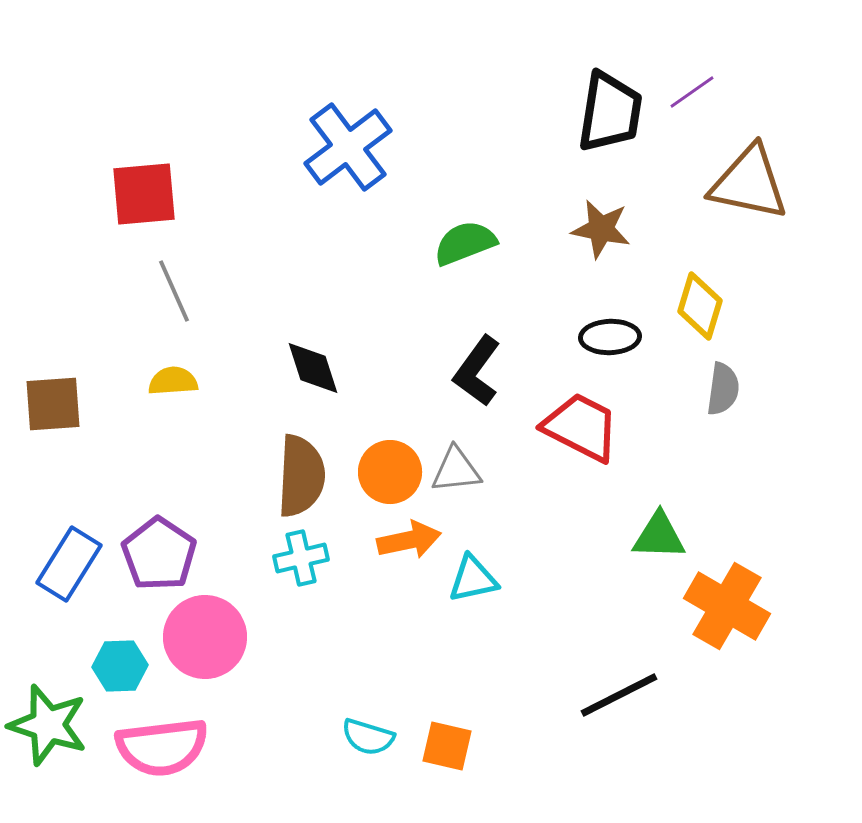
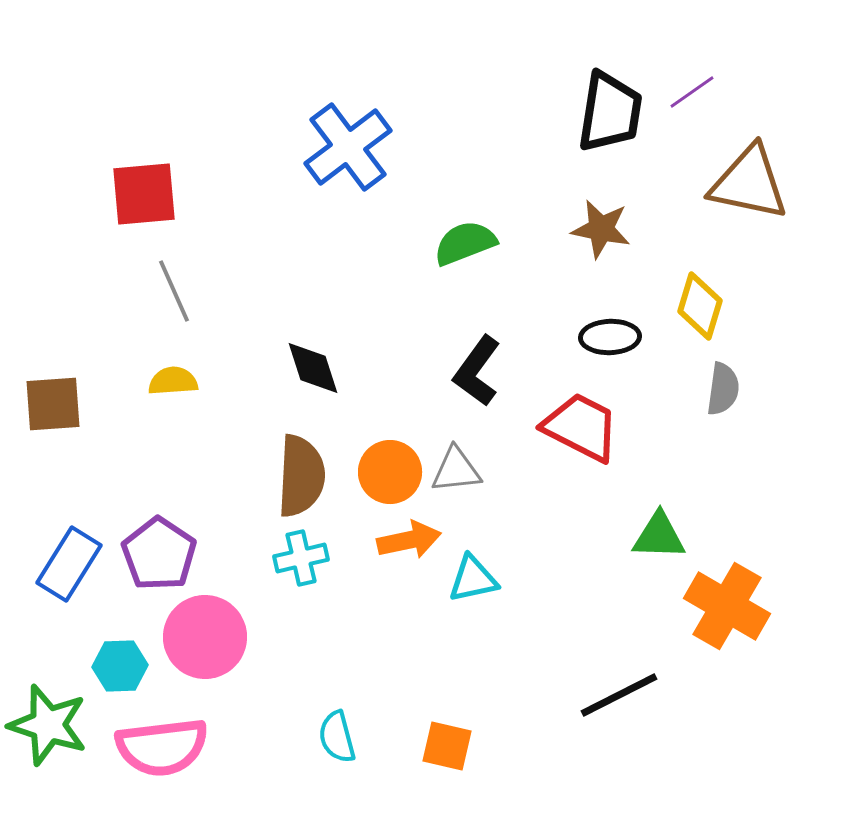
cyan semicircle: moved 31 px left; rotated 58 degrees clockwise
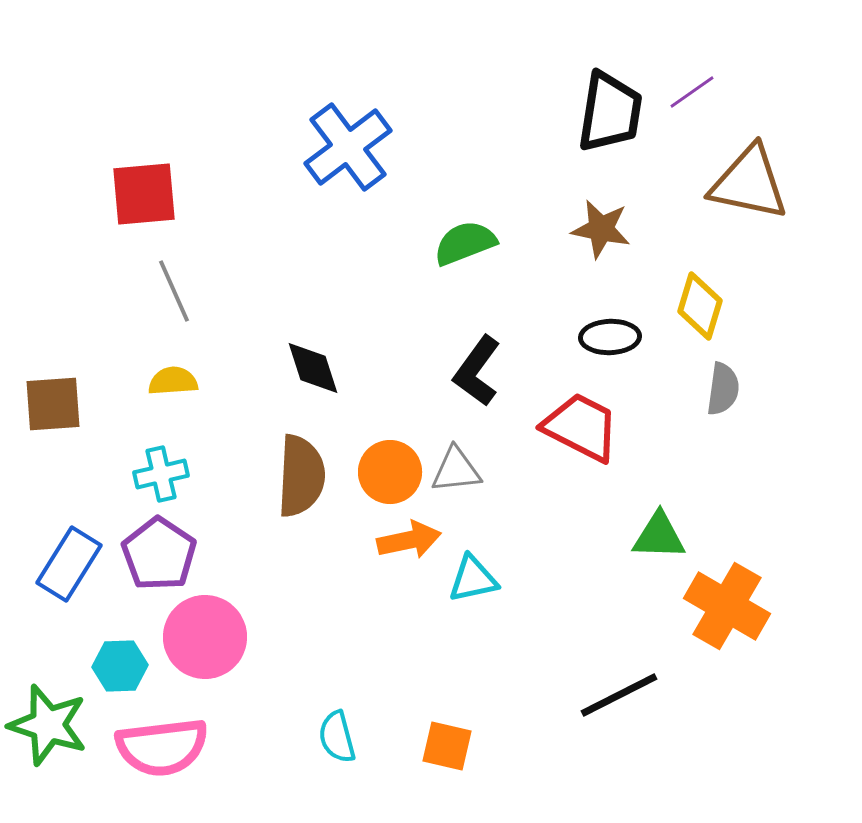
cyan cross: moved 140 px left, 84 px up
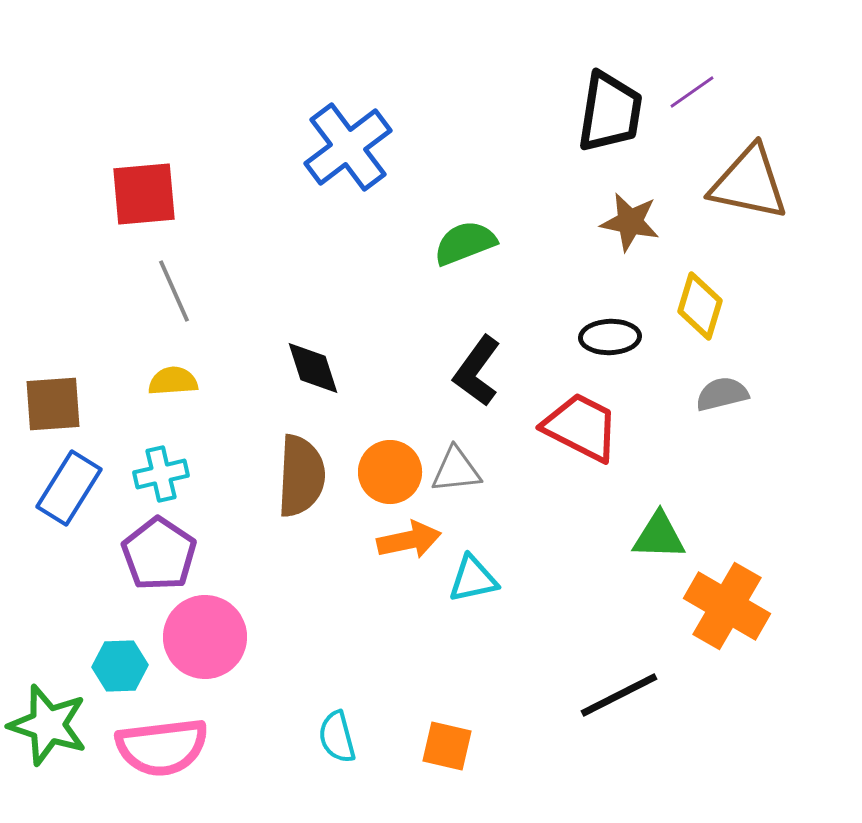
brown star: moved 29 px right, 7 px up
gray semicircle: moved 1 px left, 5 px down; rotated 112 degrees counterclockwise
blue rectangle: moved 76 px up
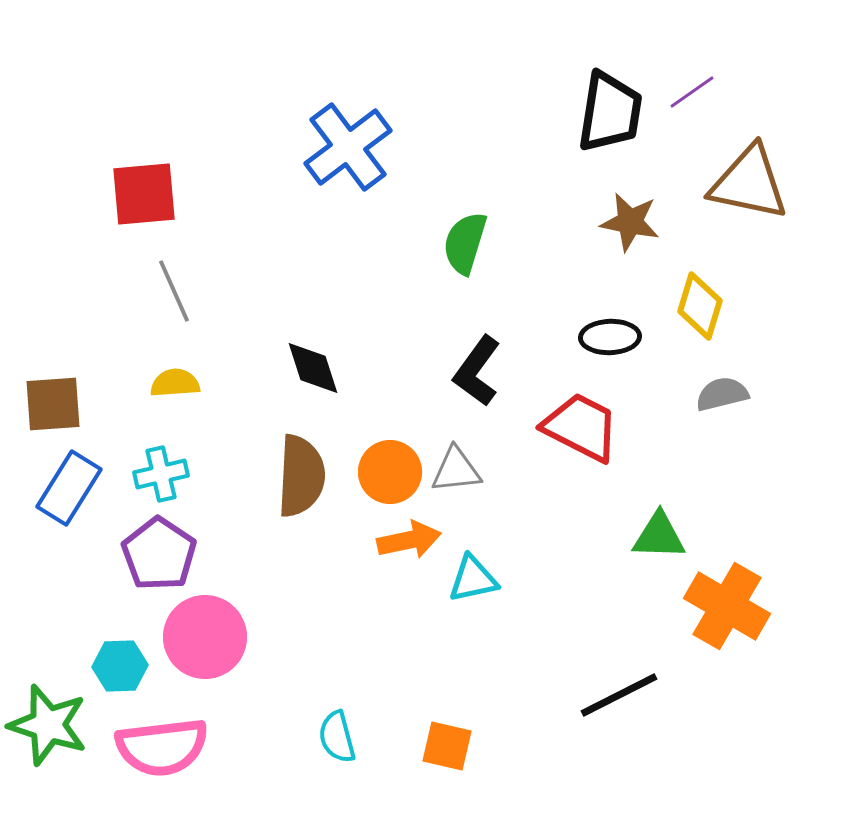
green semicircle: rotated 52 degrees counterclockwise
yellow semicircle: moved 2 px right, 2 px down
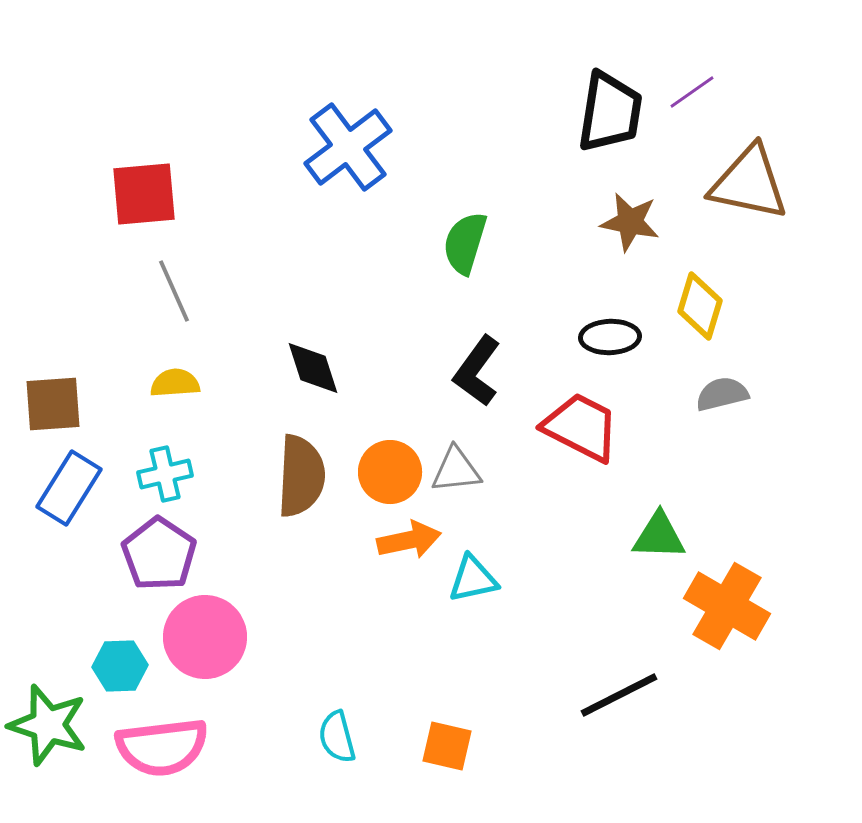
cyan cross: moved 4 px right
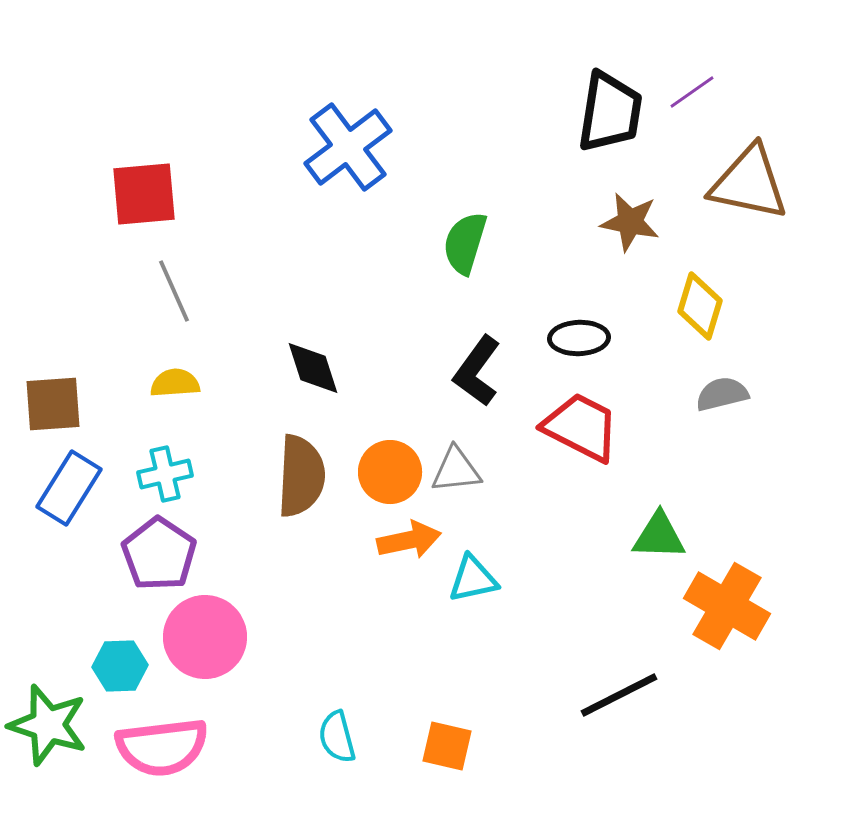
black ellipse: moved 31 px left, 1 px down
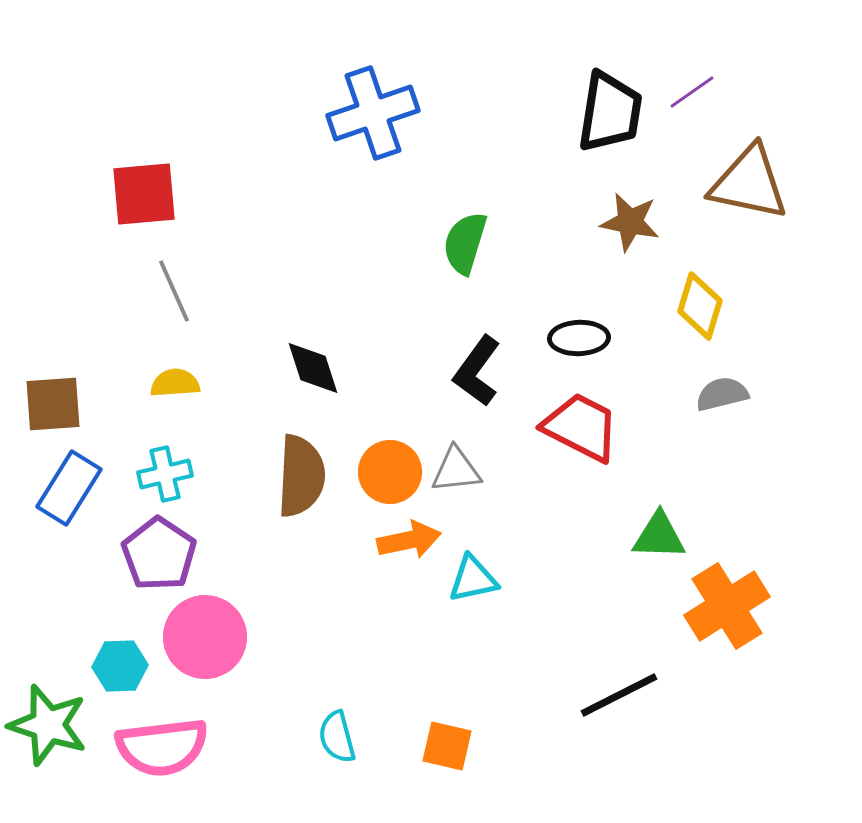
blue cross: moved 25 px right, 34 px up; rotated 18 degrees clockwise
orange cross: rotated 28 degrees clockwise
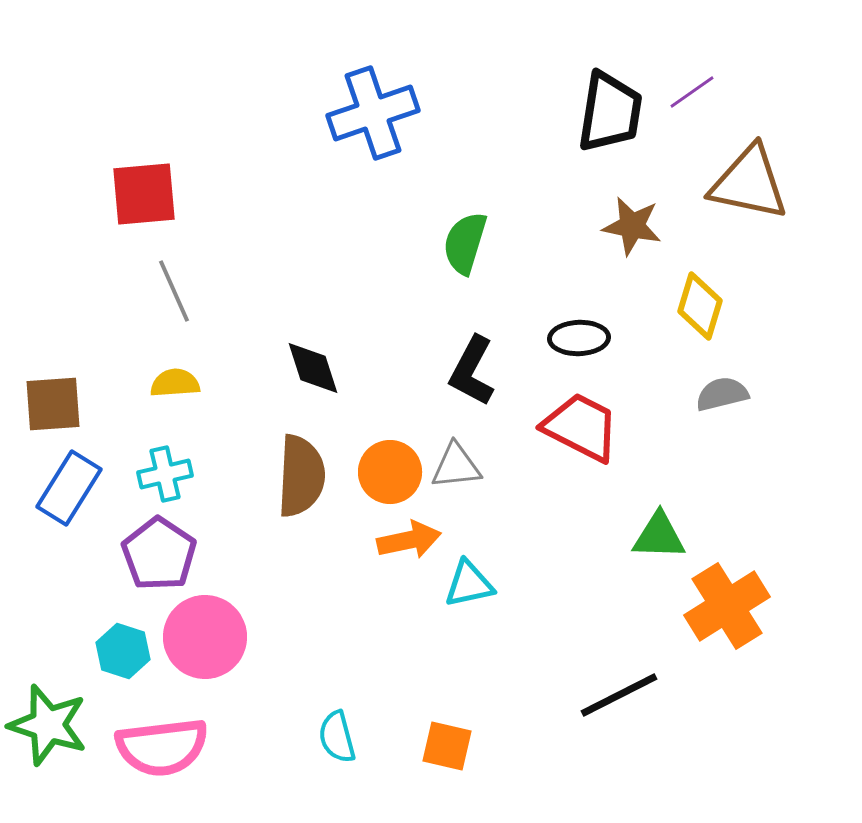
brown star: moved 2 px right, 4 px down
black L-shape: moved 5 px left; rotated 8 degrees counterclockwise
gray triangle: moved 4 px up
cyan triangle: moved 4 px left, 5 px down
cyan hexagon: moved 3 px right, 15 px up; rotated 20 degrees clockwise
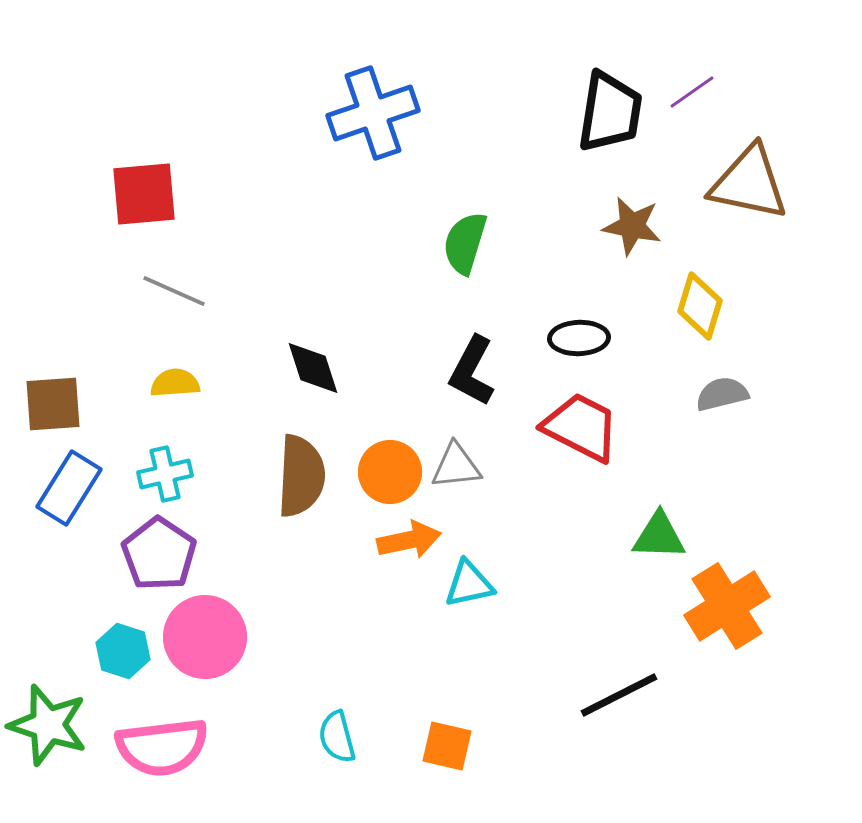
gray line: rotated 42 degrees counterclockwise
